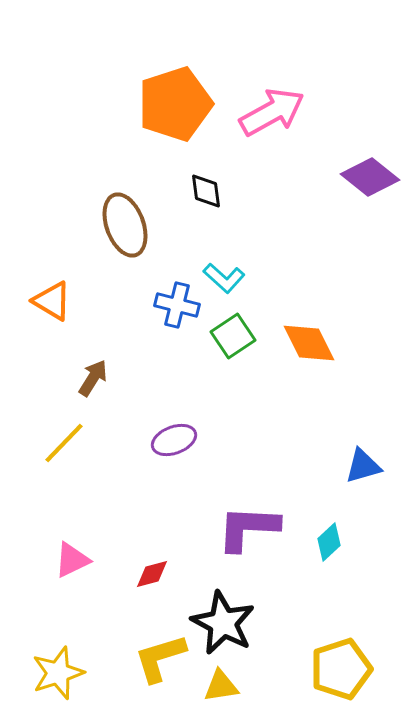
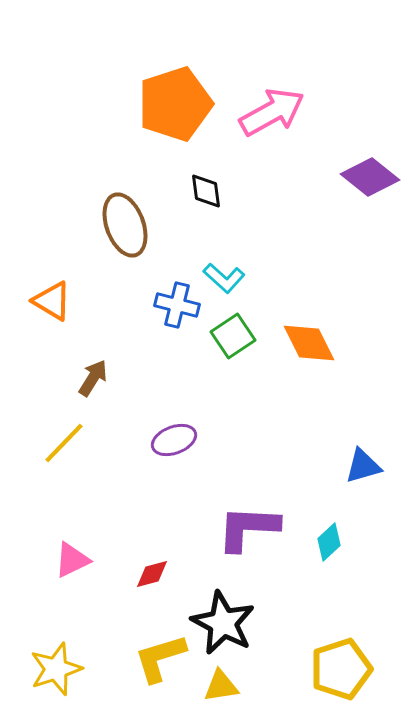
yellow star: moved 2 px left, 4 px up
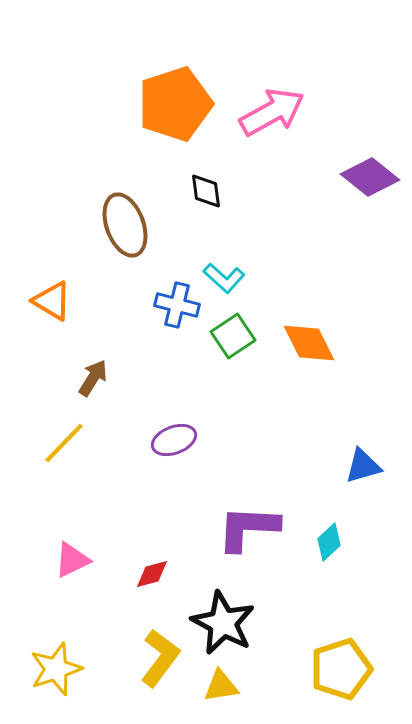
yellow L-shape: rotated 144 degrees clockwise
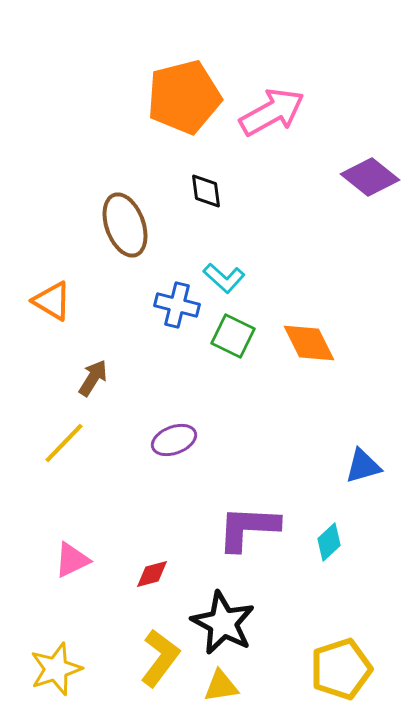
orange pentagon: moved 9 px right, 7 px up; rotated 4 degrees clockwise
green square: rotated 30 degrees counterclockwise
